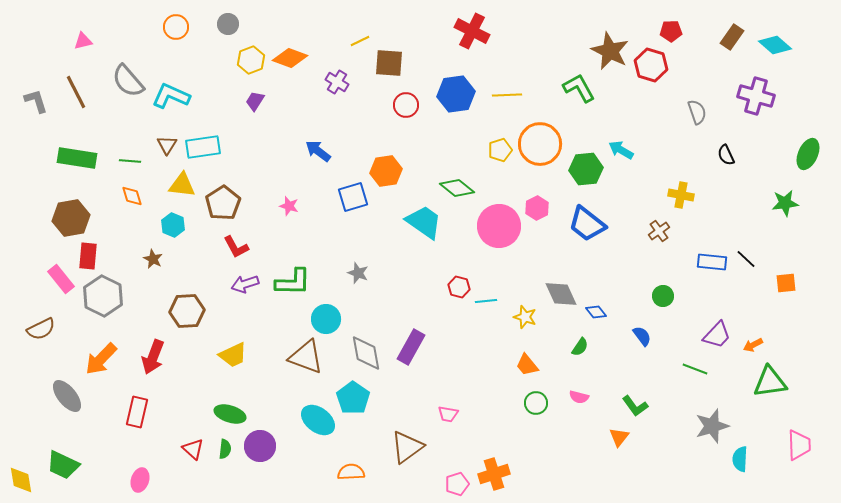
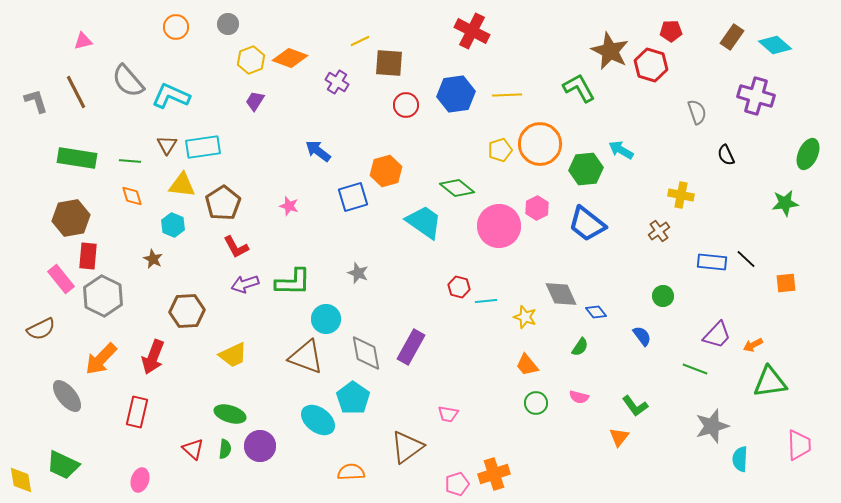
orange hexagon at (386, 171): rotated 8 degrees counterclockwise
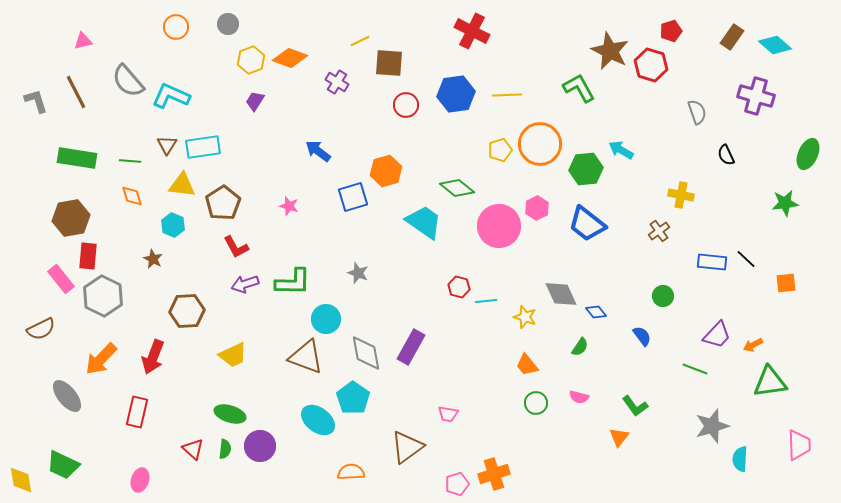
red pentagon at (671, 31): rotated 15 degrees counterclockwise
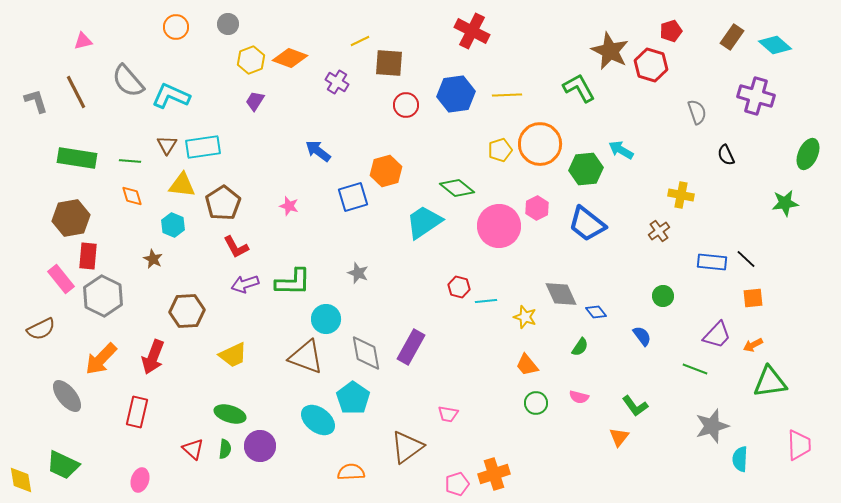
cyan trapezoid at (424, 222): rotated 69 degrees counterclockwise
orange square at (786, 283): moved 33 px left, 15 px down
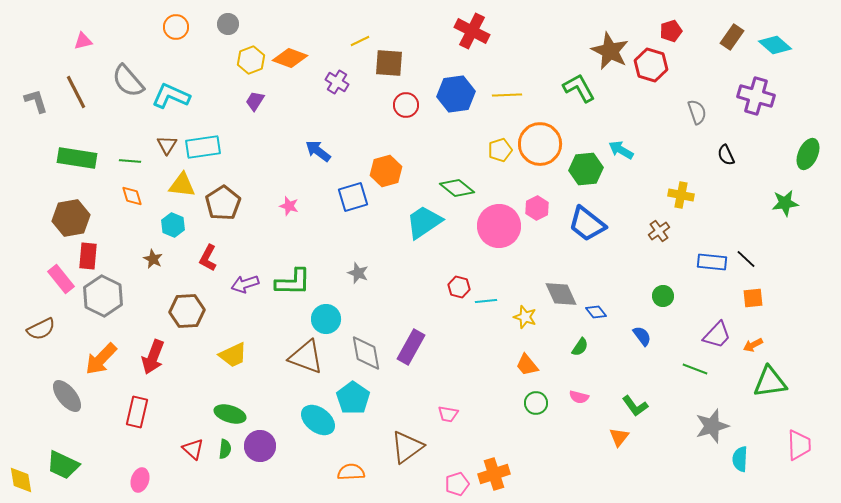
red L-shape at (236, 247): moved 28 px left, 11 px down; rotated 56 degrees clockwise
